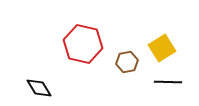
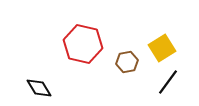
black line: rotated 56 degrees counterclockwise
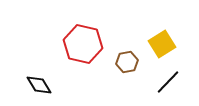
yellow square: moved 4 px up
black line: rotated 8 degrees clockwise
black diamond: moved 3 px up
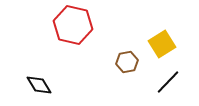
red hexagon: moved 10 px left, 19 px up
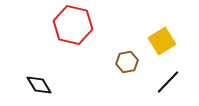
yellow square: moved 3 px up
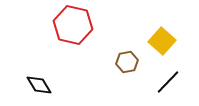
yellow square: rotated 16 degrees counterclockwise
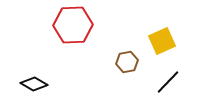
red hexagon: rotated 15 degrees counterclockwise
yellow square: rotated 24 degrees clockwise
black diamond: moved 5 px left, 1 px up; rotated 28 degrees counterclockwise
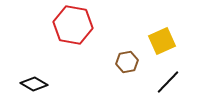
red hexagon: rotated 12 degrees clockwise
